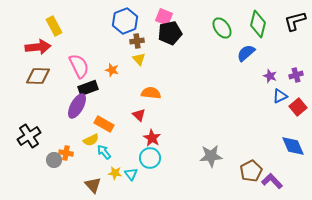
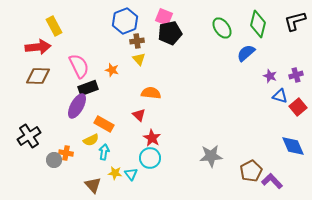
blue triangle: rotated 42 degrees clockwise
cyan arrow: rotated 49 degrees clockwise
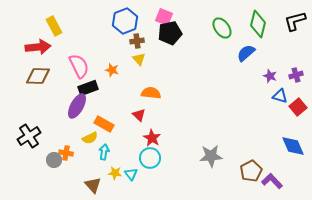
yellow semicircle: moved 1 px left, 2 px up
